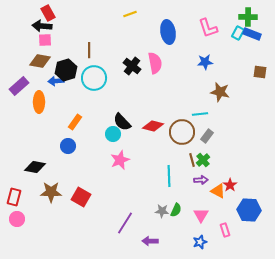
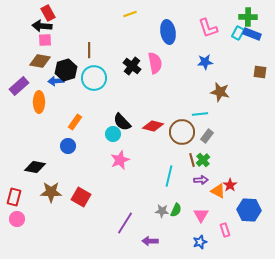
cyan line at (169, 176): rotated 15 degrees clockwise
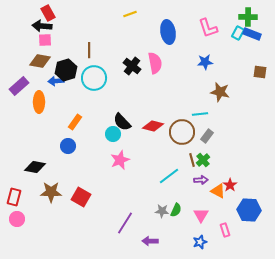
cyan line at (169, 176): rotated 40 degrees clockwise
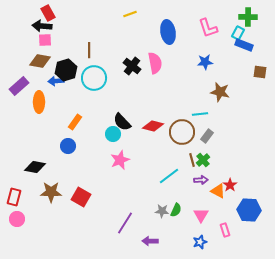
blue rectangle at (252, 34): moved 8 px left, 11 px down
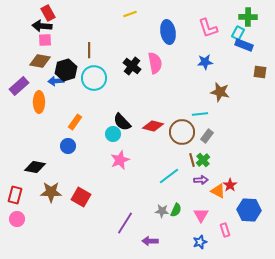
red rectangle at (14, 197): moved 1 px right, 2 px up
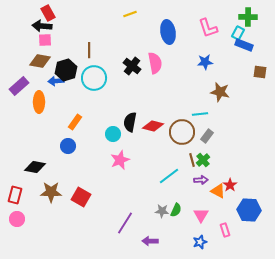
black semicircle at (122, 122): moved 8 px right; rotated 54 degrees clockwise
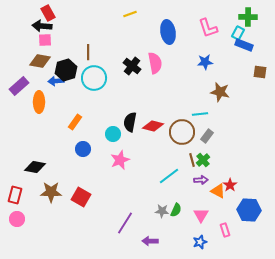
brown line at (89, 50): moved 1 px left, 2 px down
blue circle at (68, 146): moved 15 px right, 3 px down
